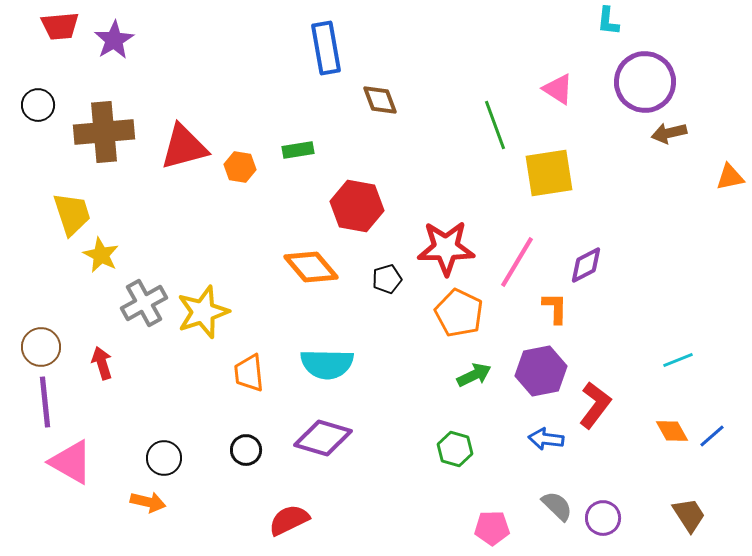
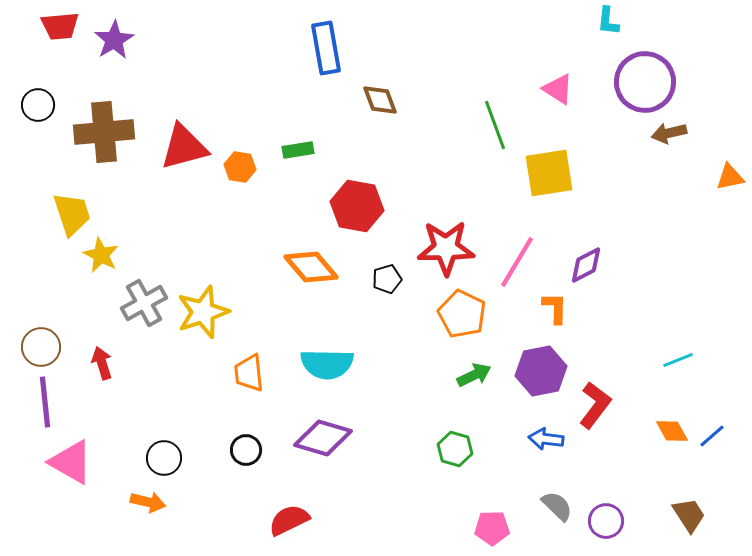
orange pentagon at (459, 313): moved 3 px right, 1 px down
purple circle at (603, 518): moved 3 px right, 3 px down
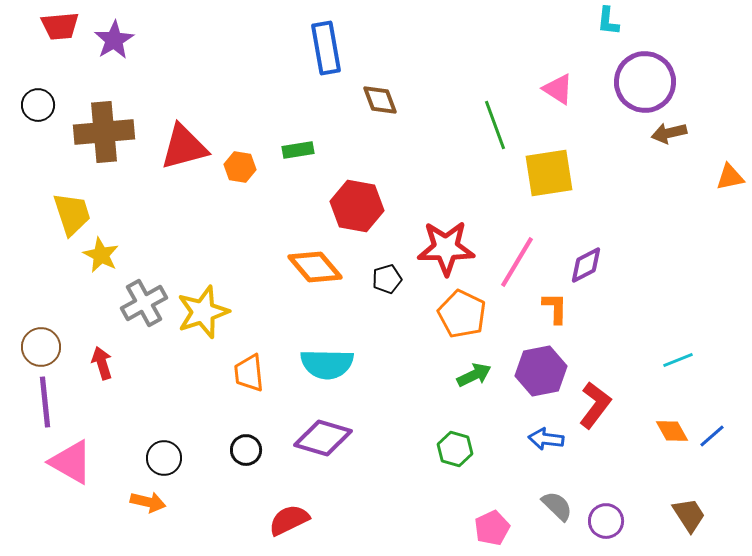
orange diamond at (311, 267): moved 4 px right
pink pentagon at (492, 528): rotated 24 degrees counterclockwise
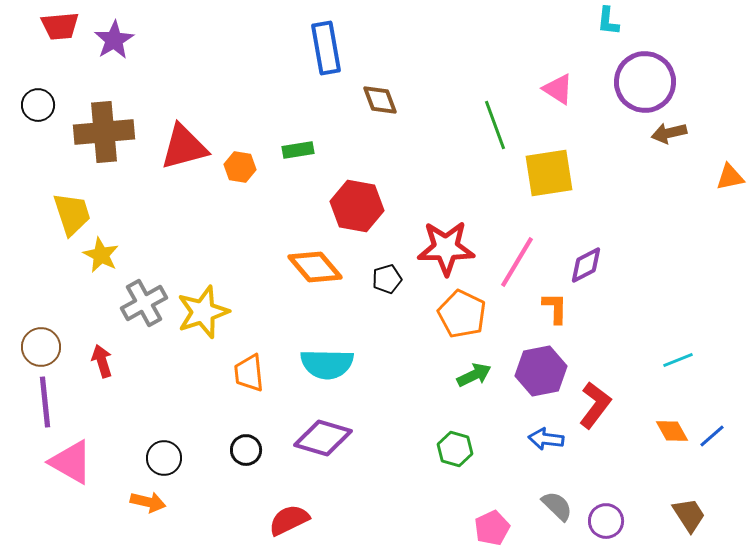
red arrow at (102, 363): moved 2 px up
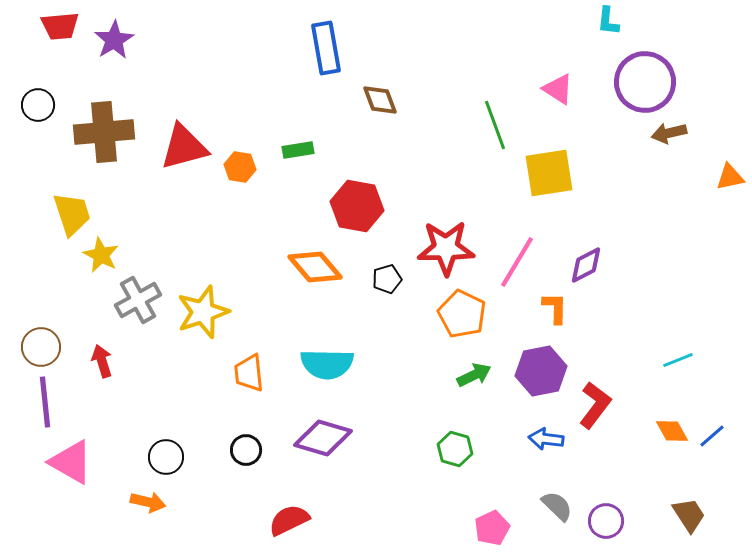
gray cross at (144, 303): moved 6 px left, 3 px up
black circle at (164, 458): moved 2 px right, 1 px up
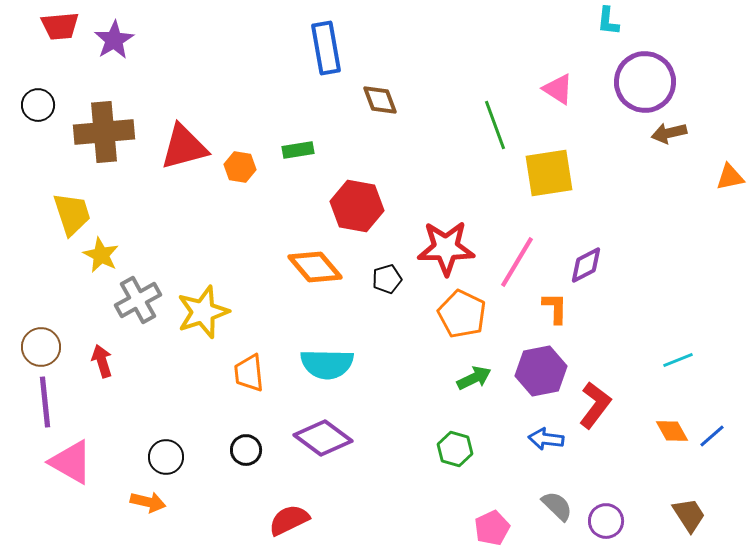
green arrow at (474, 375): moved 3 px down
purple diamond at (323, 438): rotated 20 degrees clockwise
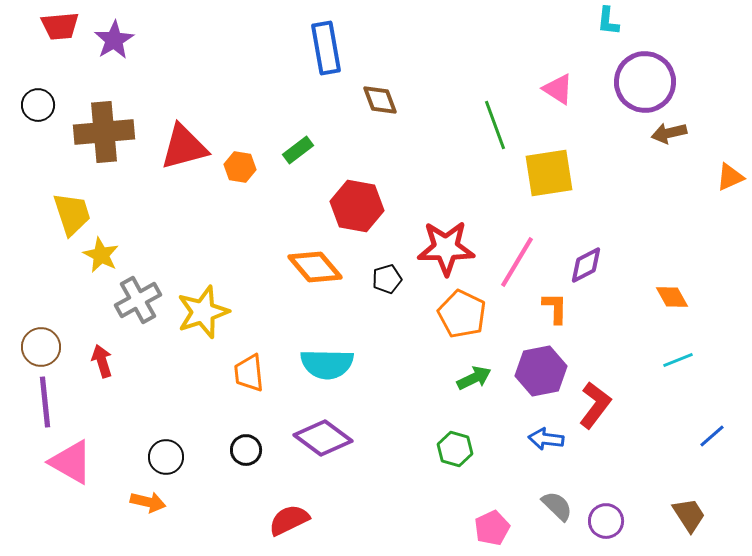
green rectangle at (298, 150): rotated 28 degrees counterclockwise
orange triangle at (730, 177): rotated 12 degrees counterclockwise
orange diamond at (672, 431): moved 134 px up
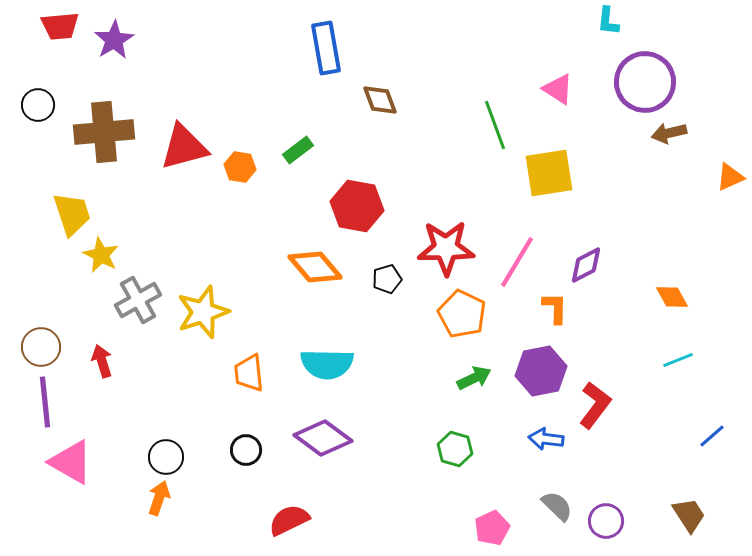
orange arrow at (148, 502): moved 11 px right, 4 px up; rotated 84 degrees counterclockwise
